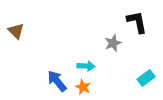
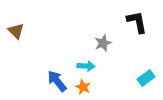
gray star: moved 10 px left
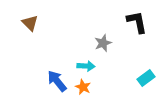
brown triangle: moved 14 px right, 8 px up
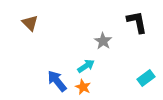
gray star: moved 2 px up; rotated 18 degrees counterclockwise
cyan arrow: rotated 36 degrees counterclockwise
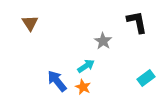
brown triangle: rotated 12 degrees clockwise
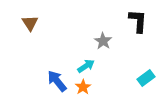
black L-shape: moved 1 px right, 1 px up; rotated 15 degrees clockwise
orange star: rotated 14 degrees clockwise
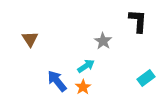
brown triangle: moved 16 px down
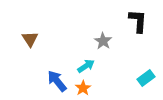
orange star: moved 1 px down
